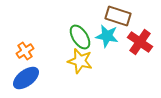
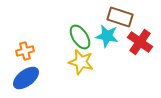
brown rectangle: moved 2 px right, 1 px down
orange cross: rotated 18 degrees clockwise
yellow star: moved 1 px right, 1 px down
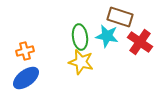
green ellipse: rotated 25 degrees clockwise
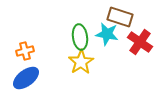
cyan star: moved 2 px up
yellow star: rotated 25 degrees clockwise
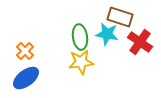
orange cross: rotated 30 degrees counterclockwise
yellow star: rotated 25 degrees clockwise
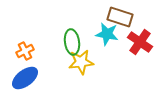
green ellipse: moved 8 px left, 5 px down
orange cross: rotated 18 degrees clockwise
blue ellipse: moved 1 px left
